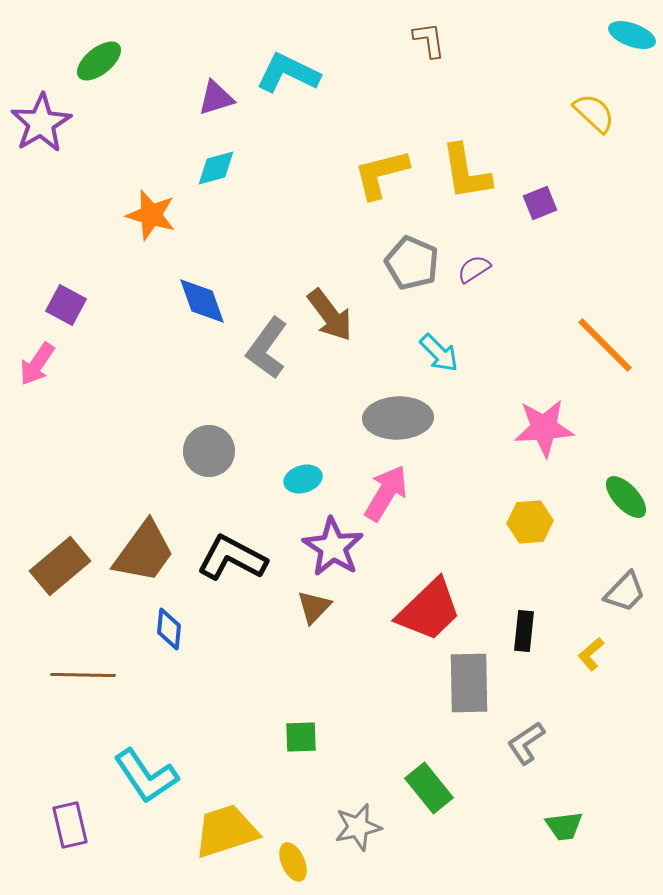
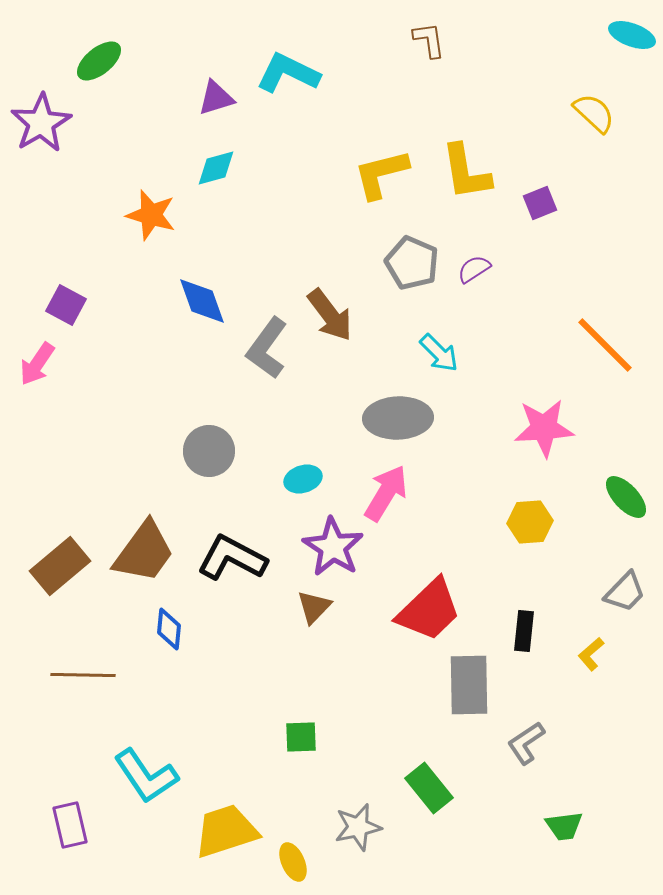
gray rectangle at (469, 683): moved 2 px down
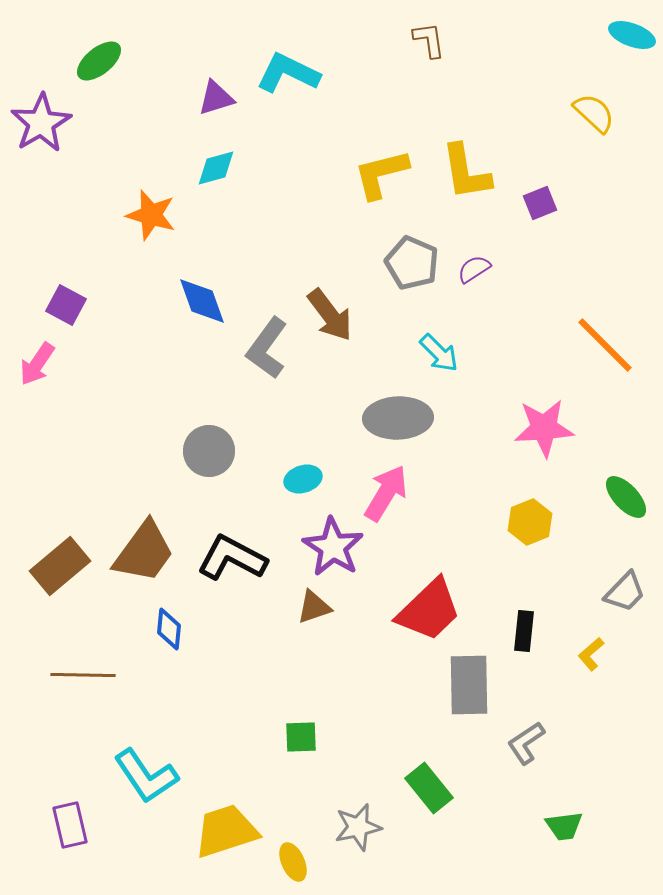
yellow hexagon at (530, 522): rotated 18 degrees counterclockwise
brown triangle at (314, 607): rotated 27 degrees clockwise
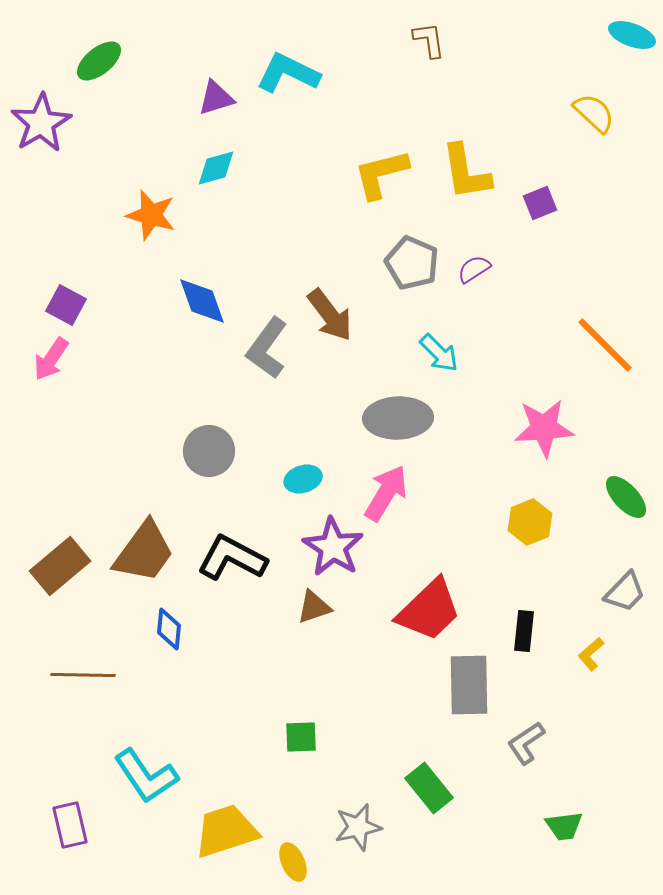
pink arrow at (37, 364): moved 14 px right, 5 px up
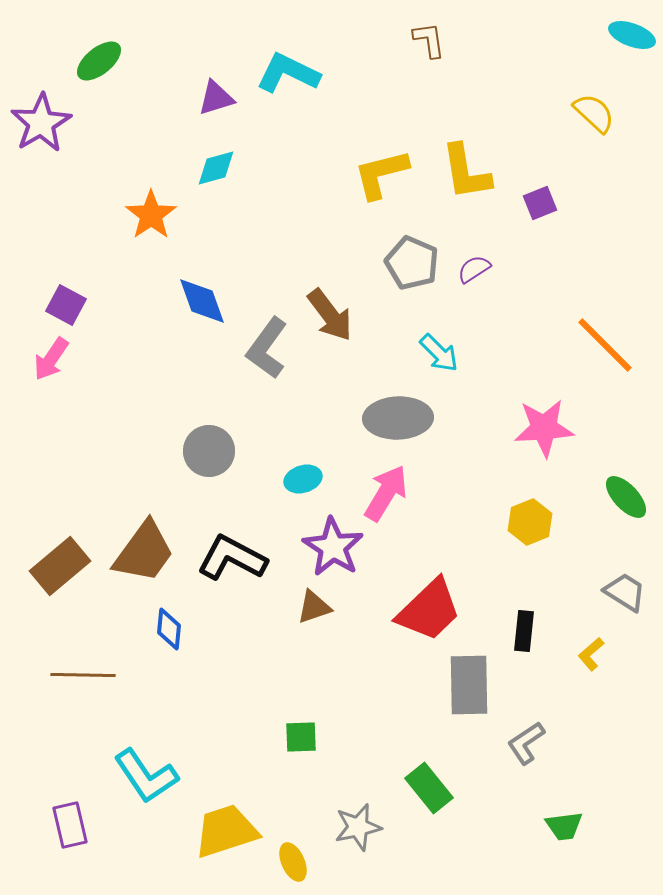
orange star at (151, 215): rotated 21 degrees clockwise
gray trapezoid at (625, 592): rotated 102 degrees counterclockwise
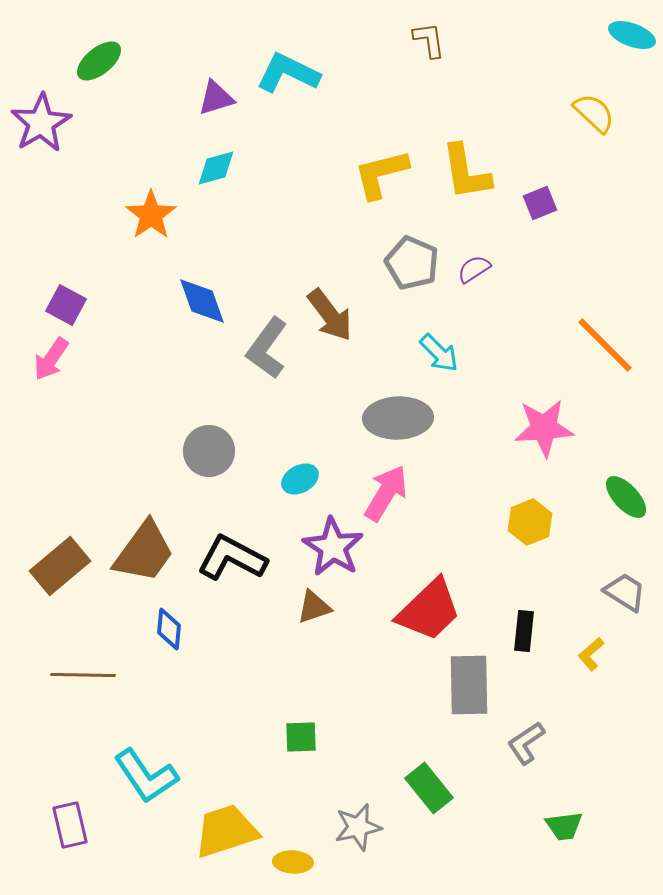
cyan ellipse at (303, 479): moved 3 px left; rotated 12 degrees counterclockwise
yellow ellipse at (293, 862): rotated 63 degrees counterclockwise
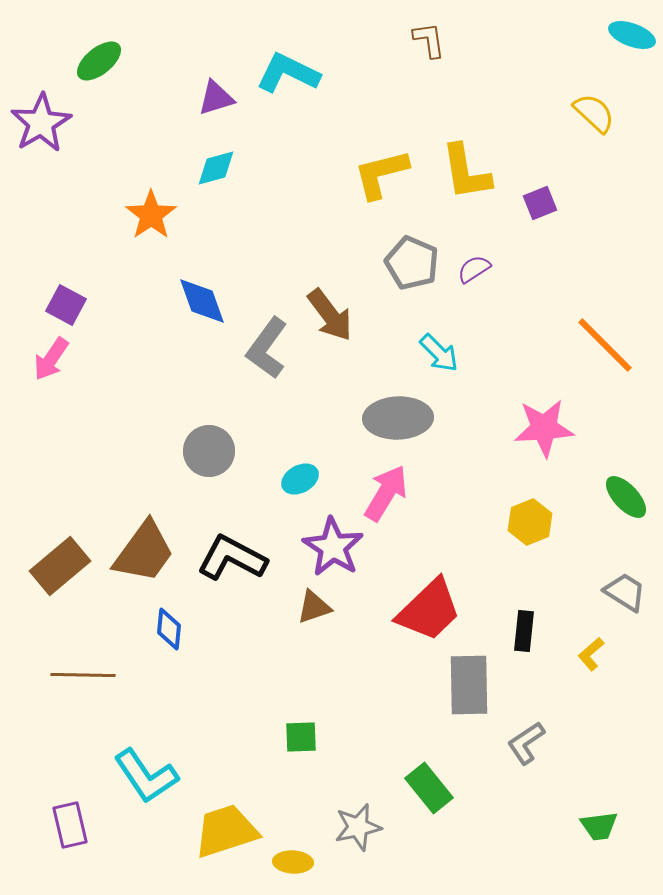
green trapezoid at (564, 826): moved 35 px right
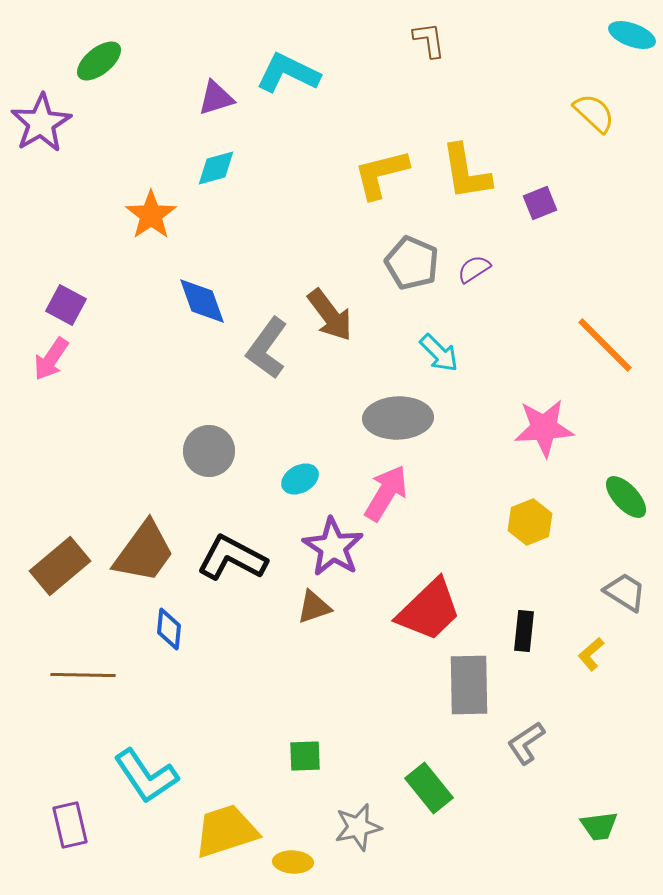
green square at (301, 737): moved 4 px right, 19 px down
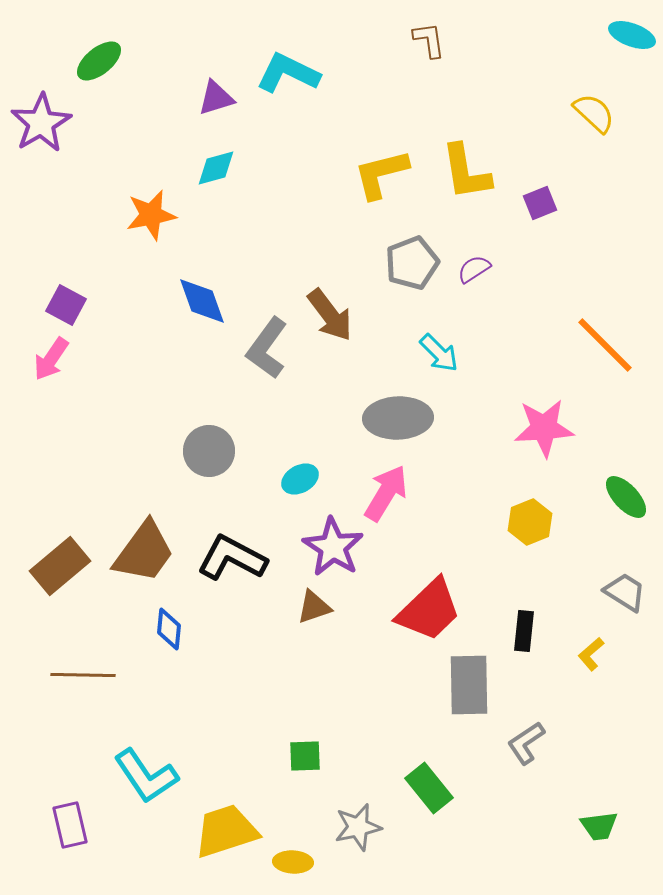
orange star at (151, 215): rotated 24 degrees clockwise
gray pentagon at (412, 263): rotated 28 degrees clockwise
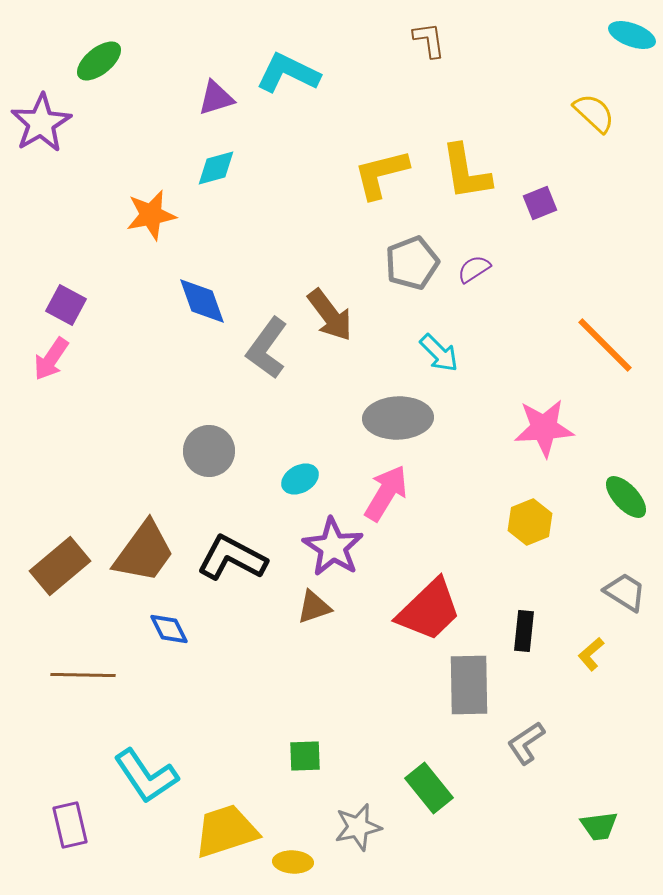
blue diamond at (169, 629): rotated 33 degrees counterclockwise
